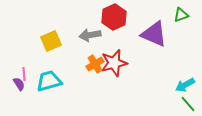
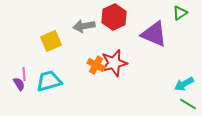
green triangle: moved 1 px left, 2 px up; rotated 14 degrees counterclockwise
gray arrow: moved 6 px left, 9 px up
orange cross: moved 1 px right, 1 px down; rotated 30 degrees counterclockwise
cyan arrow: moved 1 px left, 1 px up
green line: rotated 18 degrees counterclockwise
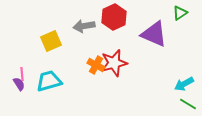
pink line: moved 2 px left
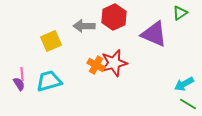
gray arrow: rotated 10 degrees clockwise
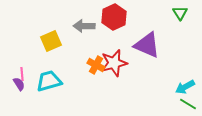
green triangle: rotated 28 degrees counterclockwise
purple triangle: moved 7 px left, 11 px down
cyan arrow: moved 1 px right, 3 px down
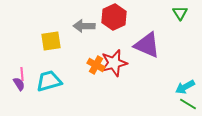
yellow square: rotated 15 degrees clockwise
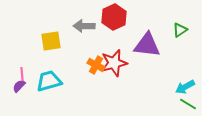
green triangle: moved 17 px down; rotated 28 degrees clockwise
purple triangle: rotated 16 degrees counterclockwise
purple semicircle: moved 2 px down; rotated 104 degrees counterclockwise
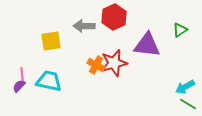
cyan trapezoid: rotated 28 degrees clockwise
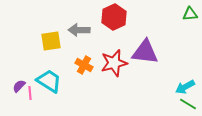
gray arrow: moved 5 px left, 4 px down
green triangle: moved 10 px right, 16 px up; rotated 28 degrees clockwise
purple triangle: moved 2 px left, 7 px down
orange cross: moved 12 px left
pink line: moved 8 px right, 19 px down
cyan trapezoid: rotated 20 degrees clockwise
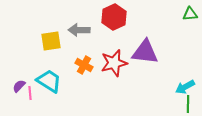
green line: rotated 60 degrees clockwise
